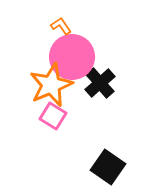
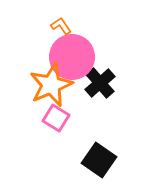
pink square: moved 3 px right, 2 px down
black square: moved 9 px left, 7 px up
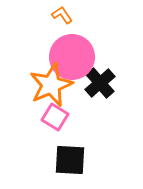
orange L-shape: moved 1 px right, 11 px up
pink square: moved 1 px left, 1 px up
black square: moved 29 px left; rotated 32 degrees counterclockwise
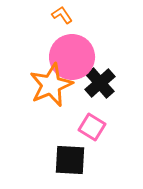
pink square: moved 37 px right, 10 px down
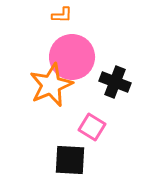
orange L-shape: rotated 125 degrees clockwise
black cross: moved 15 px right, 1 px up; rotated 28 degrees counterclockwise
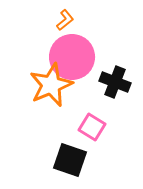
orange L-shape: moved 3 px right, 5 px down; rotated 40 degrees counterclockwise
black square: rotated 16 degrees clockwise
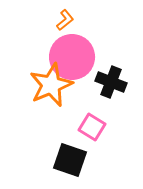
black cross: moved 4 px left
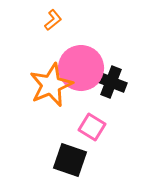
orange L-shape: moved 12 px left
pink circle: moved 9 px right, 11 px down
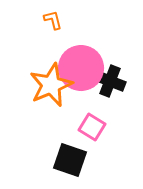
orange L-shape: rotated 65 degrees counterclockwise
black cross: moved 1 px left, 1 px up
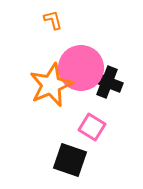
black cross: moved 3 px left, 1 px down
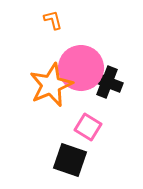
pink square: moved 4 px left
